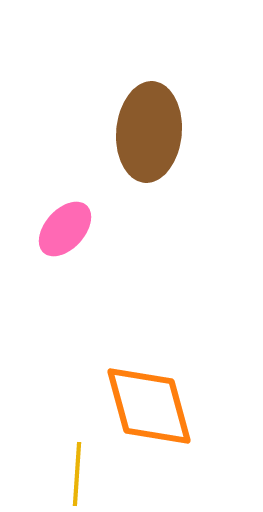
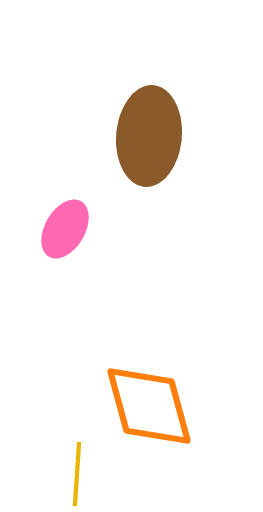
brown ellipse: moved 4 px down
pink ellipse: rotated 12 degrees counterclockwise
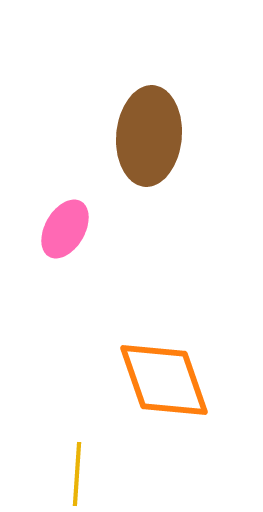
orange diamond: moved 15 px right, 26 px up; rotated 4 degrees counterclockwise
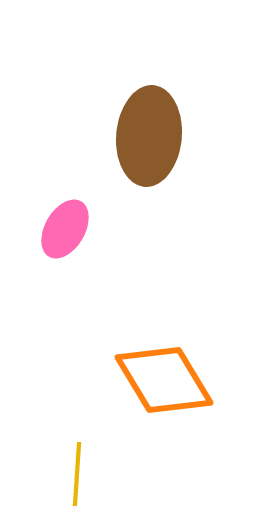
orange diamond: rotated 12 degrees counterclockwise
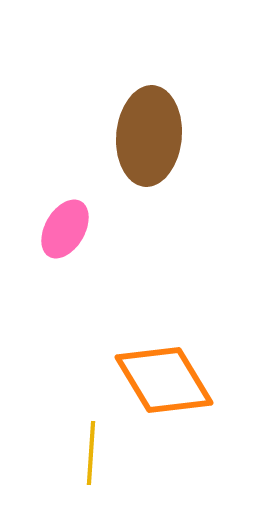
yellow line: moved 14 px right, 21 px up
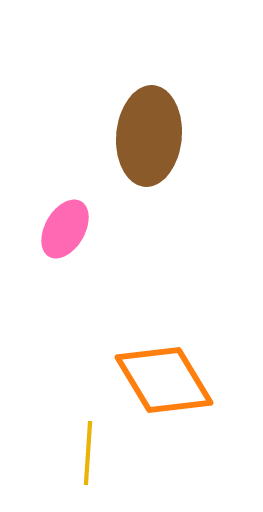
yellow line: moved 3 px left
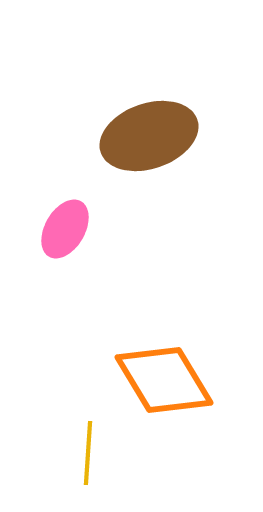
brown ellipse: rotated 66 degrees clockwise
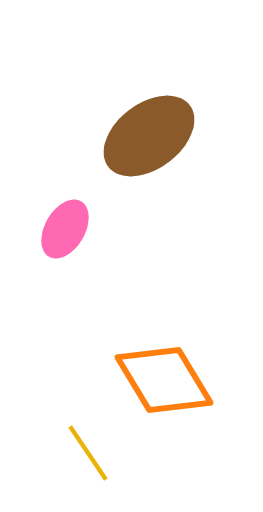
brown ellipse: rotated 18 degrees counterclockwise
yellow line: rotated 38 degrees counterclockwise
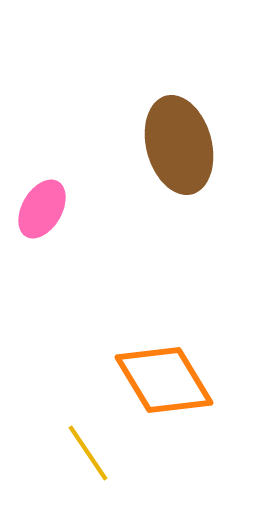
brown ellipse: moved 30 px right, 9 px down; rotated 68 degrees counterclockwise
pink ellipse: moved 23 px left, 20 px up
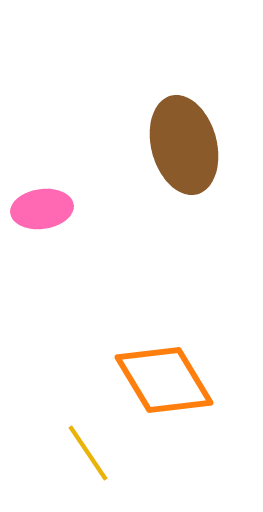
brown ellipse: moved 5 px right
pink ellipse: rotated 52 degrees clockwise
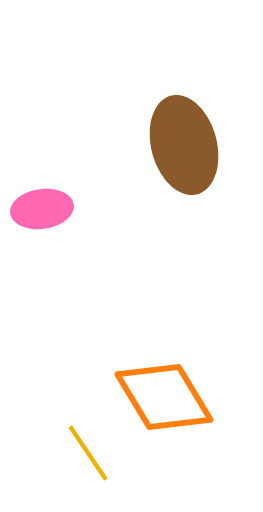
orange diamond: moved 17 px down
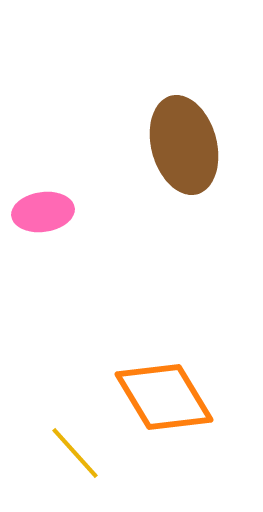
pink ellipse: moved 1 px right, 3 px down
yellow line: moved 13 px left; rotated 8 degrees counterclockwise
